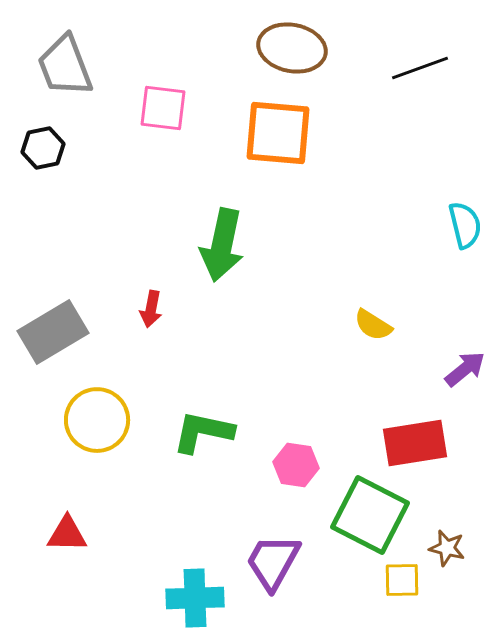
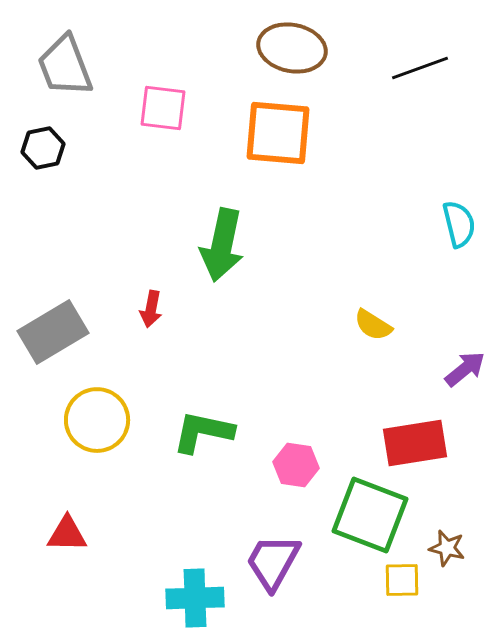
cyan semicircle: moved 6 px left, 1 px up
green square: rotated 6 degrees counterclockwise
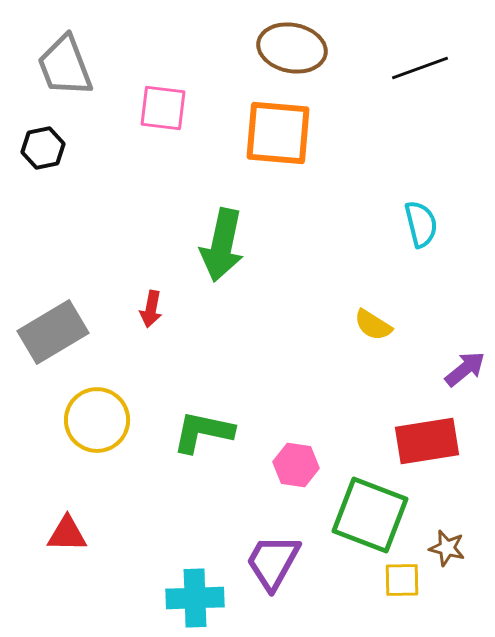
cyan semicircle: moved 38 px left
red rectangle: moved 12 px right, 2 px up
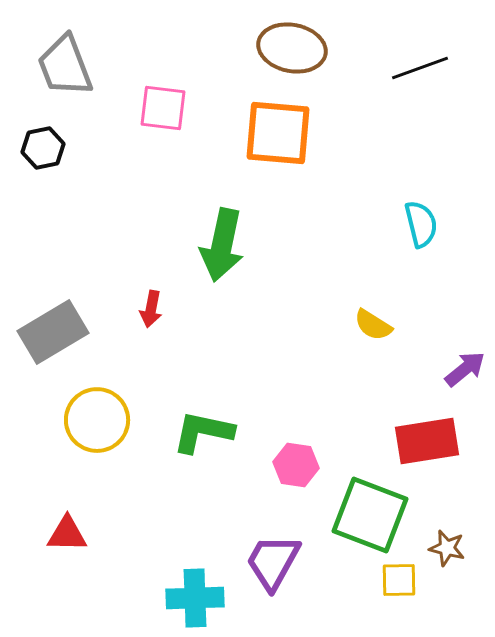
yellow square: moved 3 px left
